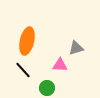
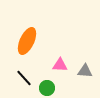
orange ellipse: rotated 12 degrees clockwise
gray triangle: moved 9 px right, 23 px down; rotated 21 degrees clockwise
black line: moved 1 px right, 8 px down
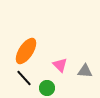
orange ellipse: moved 1 px left, 10 px down; rotated 8 degrees clockwise
pink triangle: rotated 42 degrees clockwise
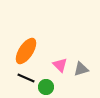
gray triangle: moved 4 px left, 2 px up; rotated 21 degrees counterclockwise
black line: moved 2 px right; rotated 24 degrees counterclockwise
green circle: moved 1 px left, 1 px up
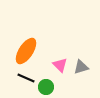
gray triangle: moved 2 px up
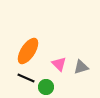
orange ellipse: moved 2 px right
pink triangle: moved 1 px left, 1 px up
